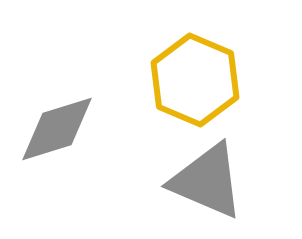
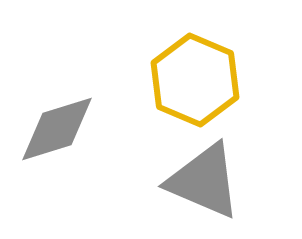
gray triangle: moved 3 px left
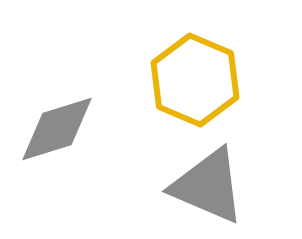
gray triangle: moved 4 px right, 5 px down
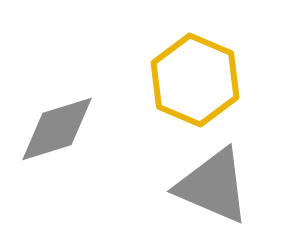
gray triangle: moved 5 px right
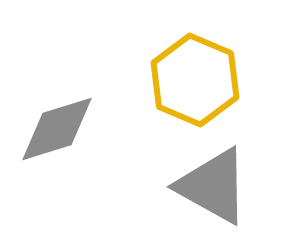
gray triangle: rotated 6 degrees clockwise
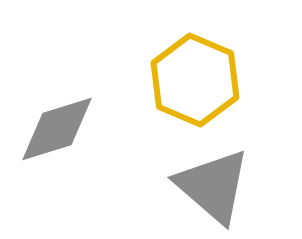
gray triangle: rotated 12 degrees clockwise
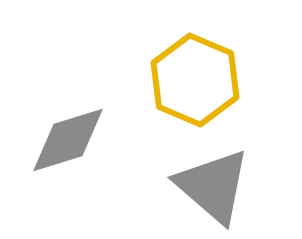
gray diamond: moved 11 px right, 11 px down
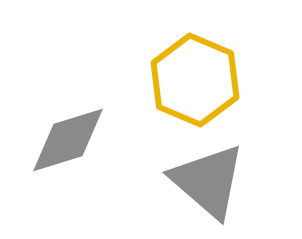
gray triangle: moved 5 px left, 5 px up
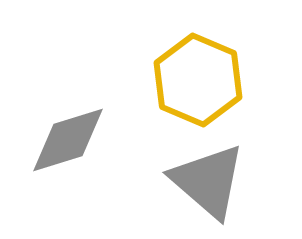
yellow hexagon: moved 3 px right
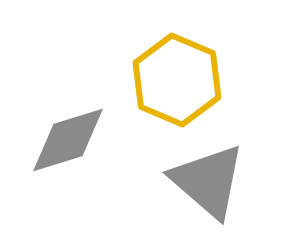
yellow hexagon: moved 21 px left
